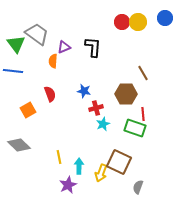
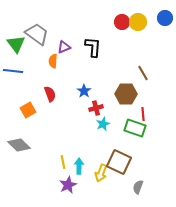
blue star: rotated 24 degrees clockwise
yellow line: moved 4 px right, 5 px down
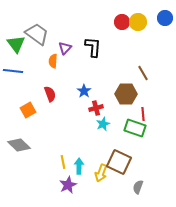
purple triangle: moved 1 px right, 1 px down; rotated 24 degrees counterclockwise
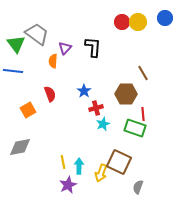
gray diamond: moved 1 px right, 2 px down; rotated 55 degrees counterclockwise
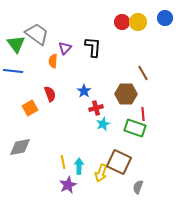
orange square: moved 2 px right, 2 px up
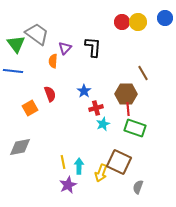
red line: moved 15 px left, 5 px up
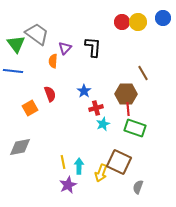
blue circle: moved 2 px left
